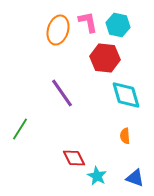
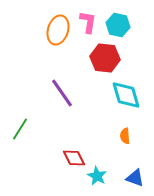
pink L-shape: rotated 20 degrees clockwise
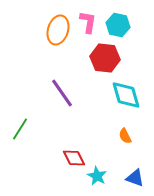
orange semicircle: rotated 21 degrees counterclockwise
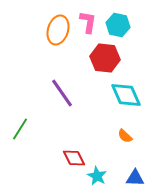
cyan diamond: rotated 8 degrees counterclockwise
orange semicircle: rotated 21 degrees counterclockwise
blue triangle: rotated 18 degrees counterclockwise
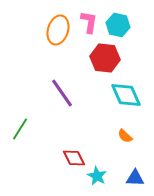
pink L-shape: moved 1 px right
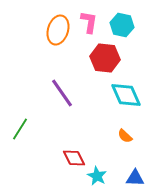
cyan hexagon: moved 4 px right
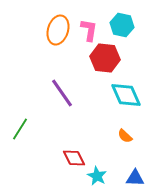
pink L-shape: moved 8 px down
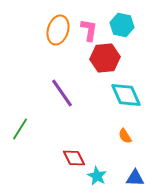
red hexagon: rotated 12 degrees counterclockwise
orange semicircle: rotated 14 degrees clockwise
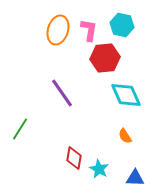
red diamond: rotated 35 degrees clockwise
cyan star: moved 2 px right, 7 px up
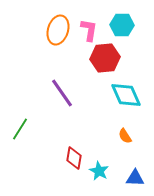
cyan hexagon: rotated 10 degrees counterclockwise
cyan star: moved 2 px down
